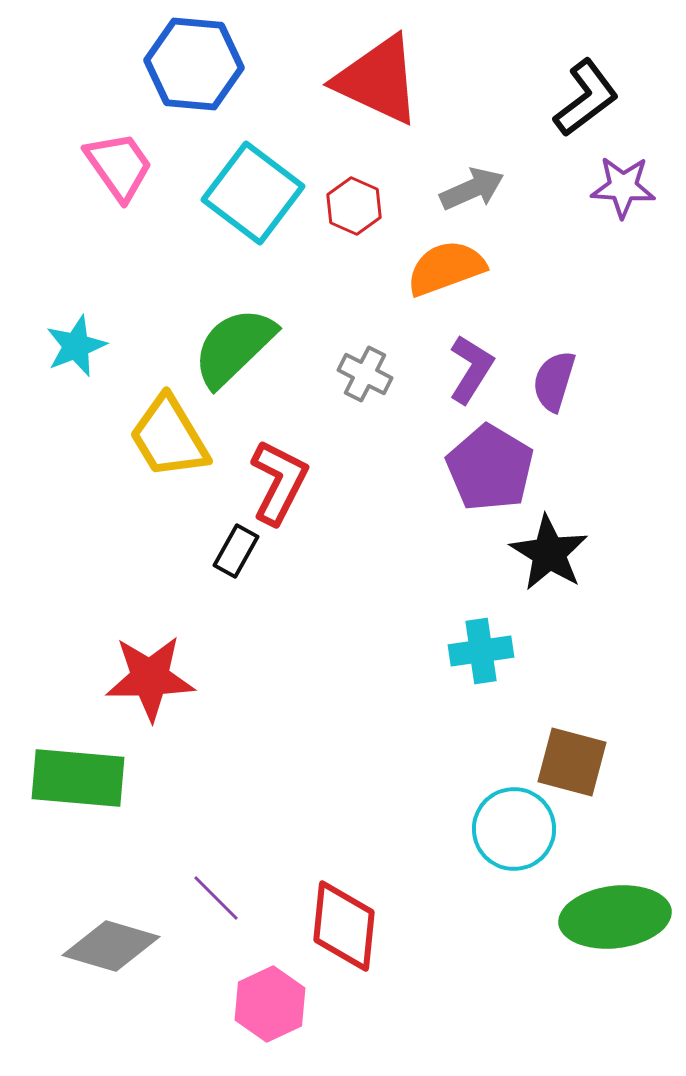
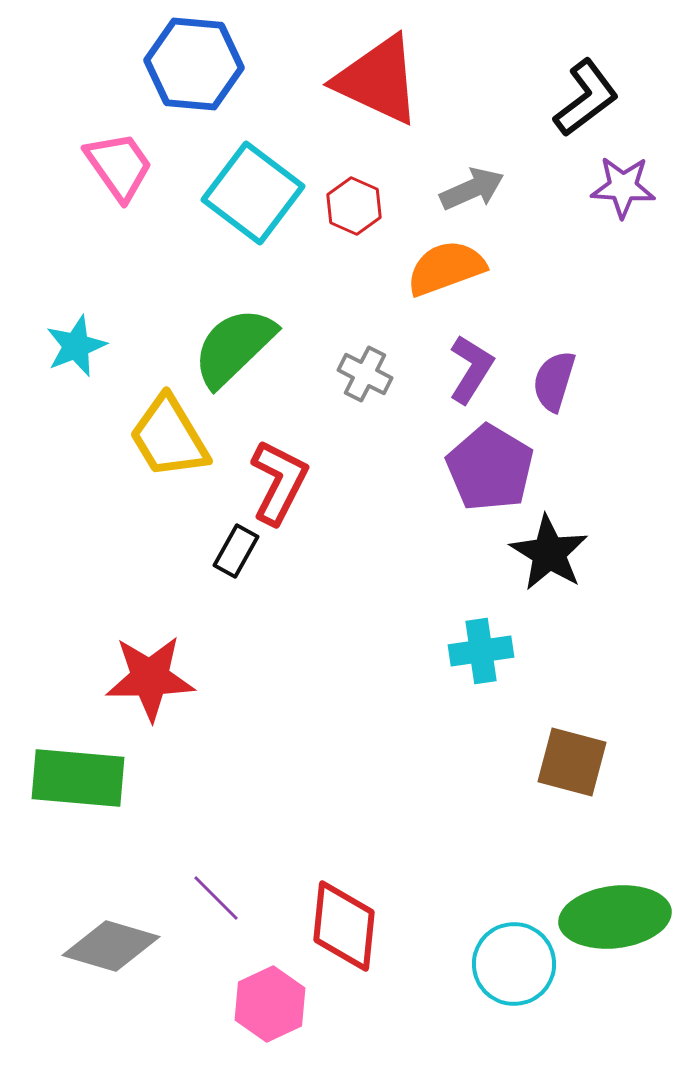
cyan circle: moved 135 px down
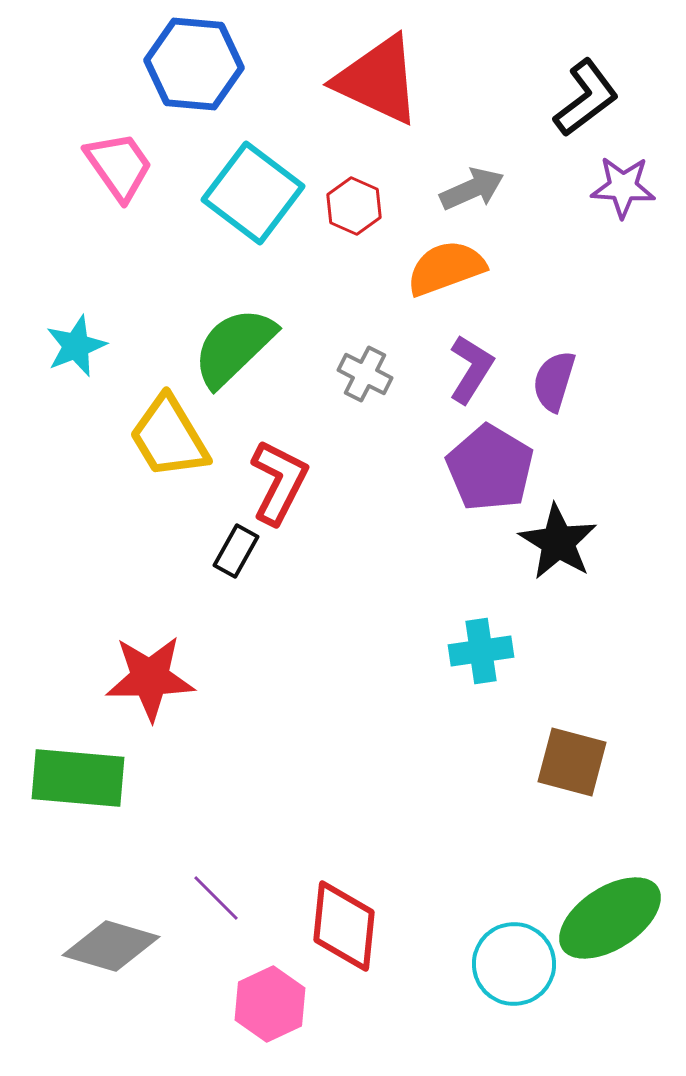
black star: moved 9 px right, 11 px up
green ellipse: moved 5 px left, 1 px down; rotated 26 degrees counterclockwise
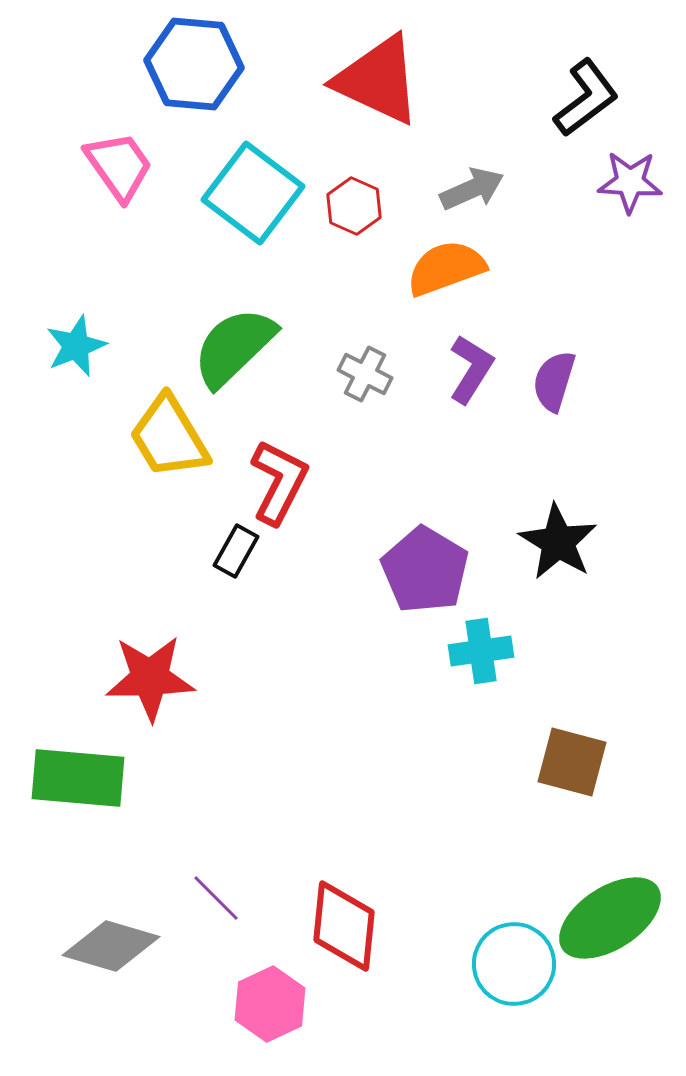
purple star: moved 7 px right, 5 px up
purple pentagon: moved 65 px left, 102 px down
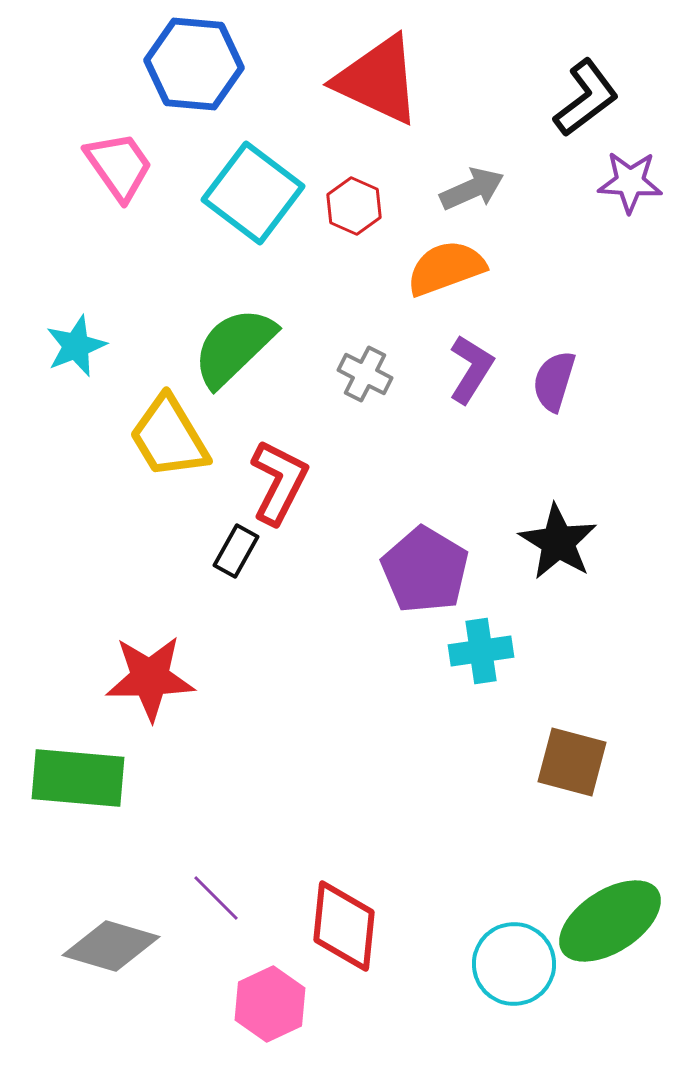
green ellipse: moved 3 px down
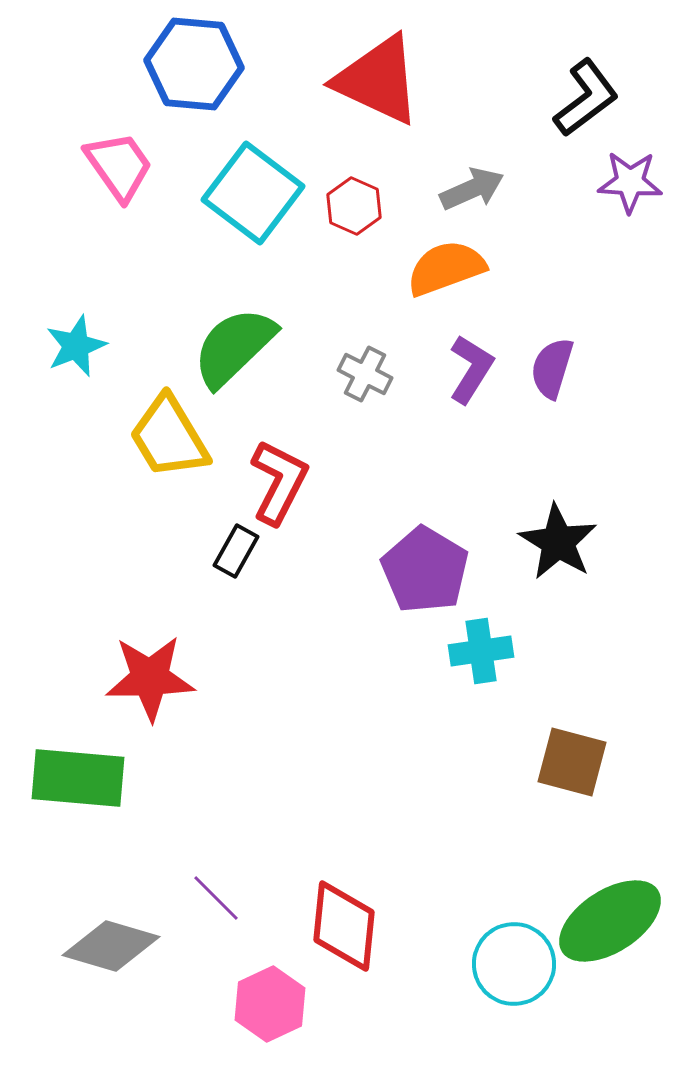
purple semicircle: moved 2 px left, 13 px up
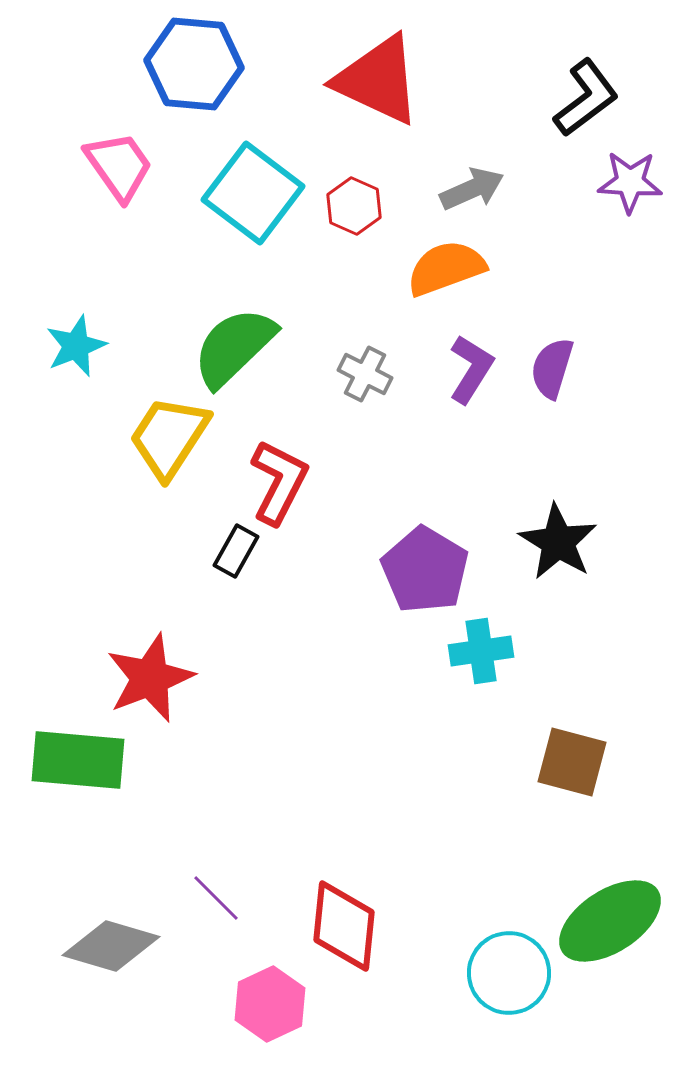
yellow trapezoid: rotated 64 degrees clockwise
red star: rotated 20 degrees counterclockwise
green rectangle: moved 18 px up
cyan circle: moved 5 px left, 9 px down
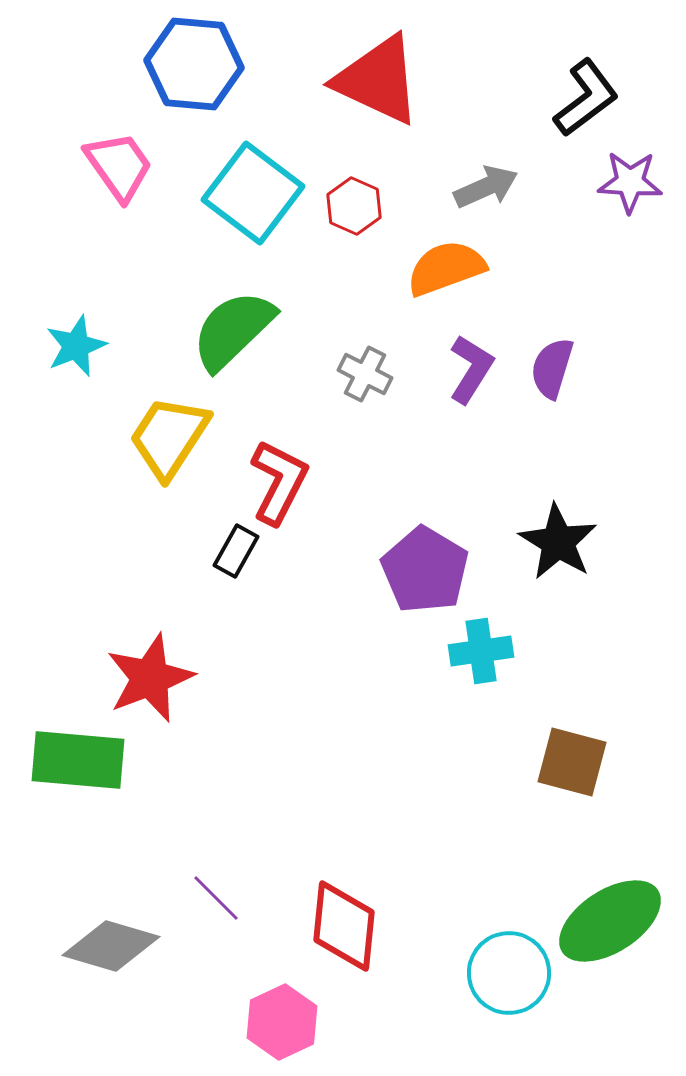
gray arrow: moved 14 px right, 2 px up
green semicircle: moved 1 px left, 17 px up
pink hexagon: moved 12 px right, 18 px down
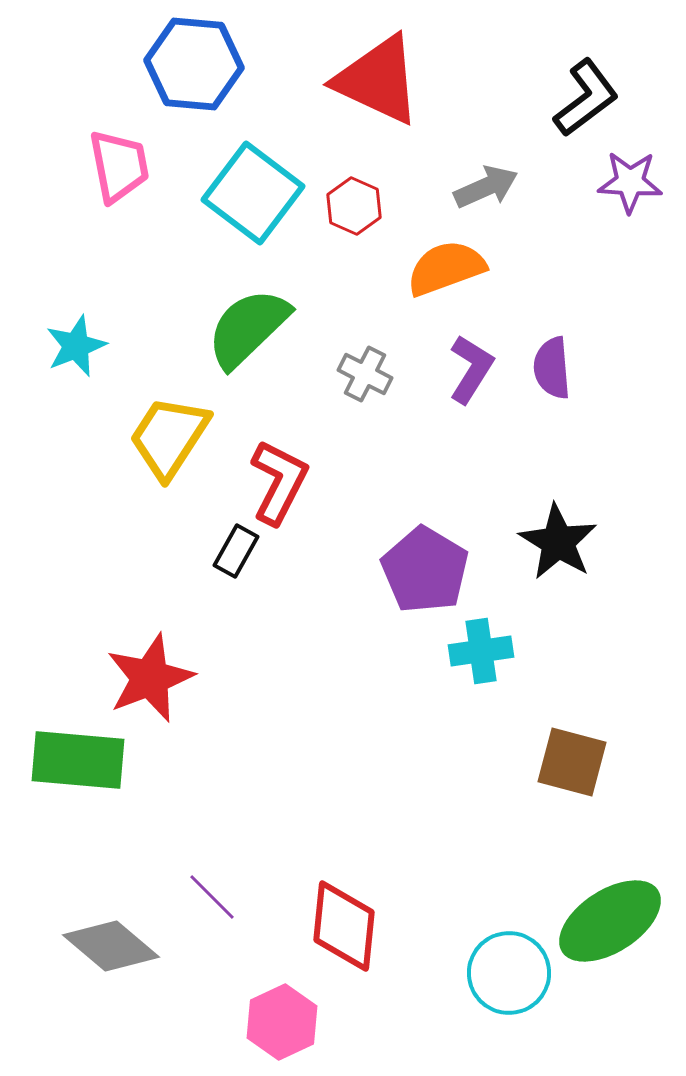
pink trapezoid: rotated 24 degrees clockwise
green semicircle: moved 15 px right, 2 px up
purple semicircle: rotated 22 degrees counterclockwise
purple line: moved 4 px left, 1 px up
gray diamond: rotated 24 degrees clockwise
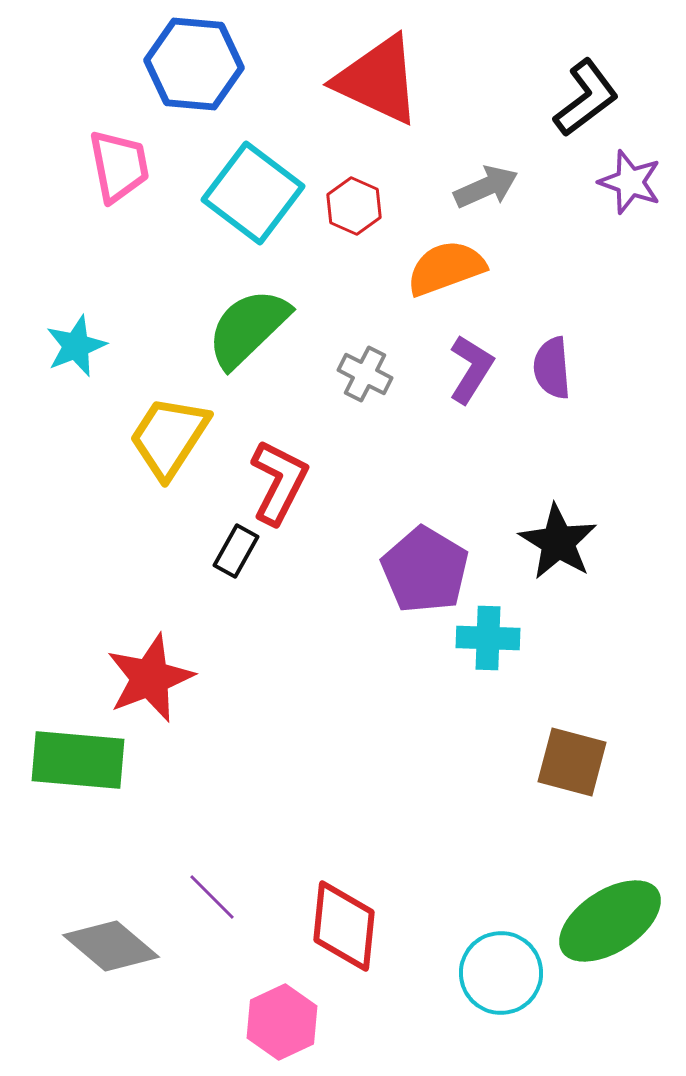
purple star: rotated 16 degrees clockwise
cyan cross: moved 7 px right, 13 px up; rotated 10 degrees clockwise
cyan circle: moved 8 px left
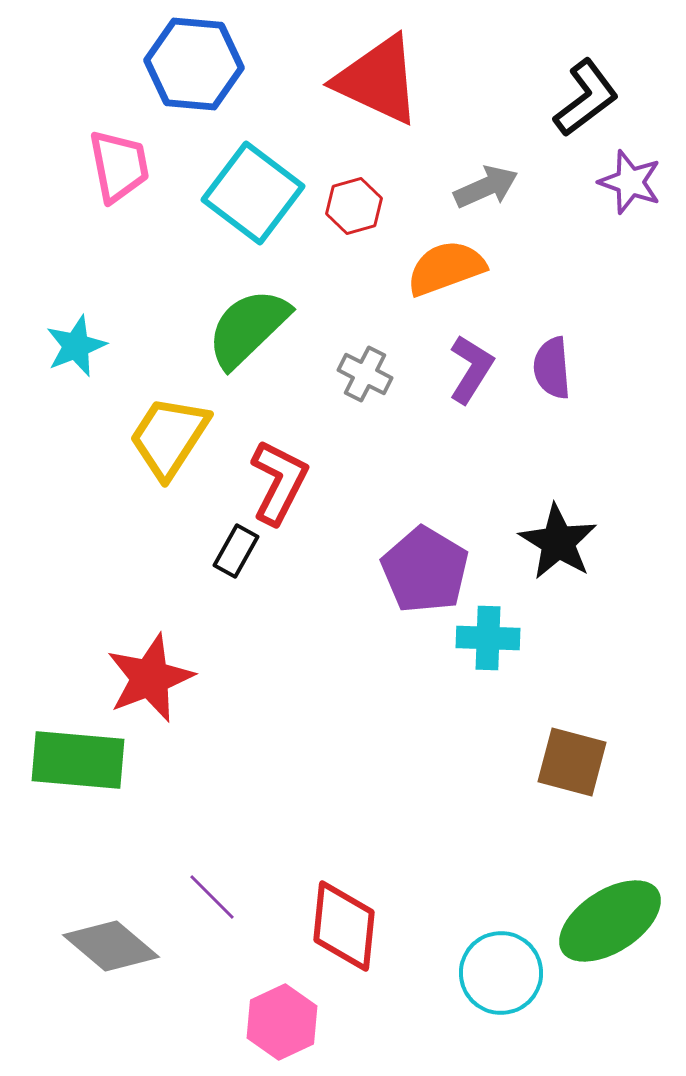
red hexagon: rotated 20 degrees clockwise
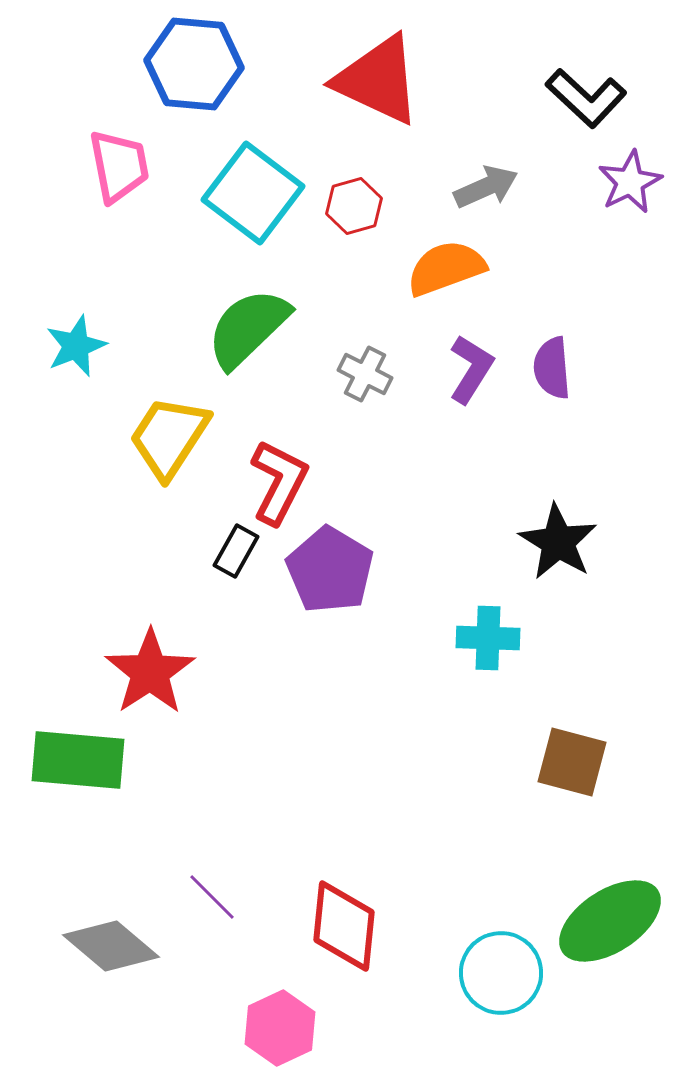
black L-shape: rotated 80 degrees clockwise
purple star: rotated 26 degrees clockwise
purple pentagon: moved 95 px left
red star: moved 6 px up; rotated 12 degrees counterclockwise
pink hexagon: moved 2 px left, 6 px down
